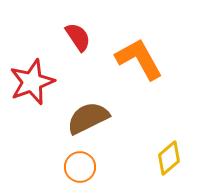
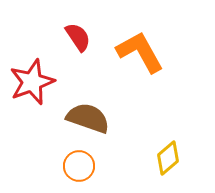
orange L-shape: moved 1 px right, 7 px up
brown semicircle: rotated 45 degrees clockwise
yellow diamond: moved 1 px left
orange circle: moved 1 px left, 1 px up
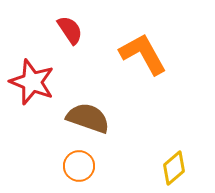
red semicircle: moved 8 px left, 7 px up
orange L-shape: moved 3 px right, 2 px down
red star: rotated 30 degrees counterclockwise
yellow diamond: moved 6 px right, 10 px down
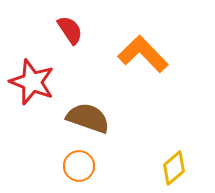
orange L-shape: rotated 15 degrees counterclockwise
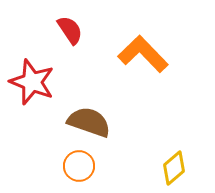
brown semicircle: moved 1 px right, 4 px down
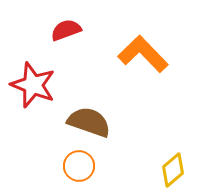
red semicircle: moved 4 px left; rotated 76 degrees counterclockwise
red star: moved 1 px right, 3 px down
yellow diamond: moved 1 px left, 2 px down
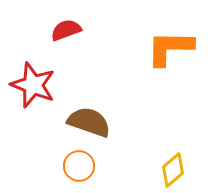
orange L-shape: moved 27 px right, 6 px up; rotated 45 degrees counterclockwise
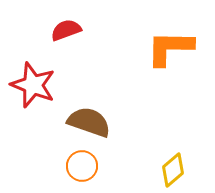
orange circle: moved 3 px right
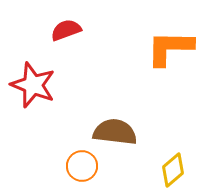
brown semicircle: moved 26 px right, 10 px down; rotated 12 degrees counterclockwise
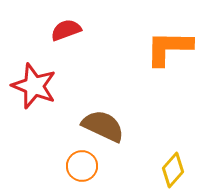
orange L-shape: moved 1 px left
red star: moved 1 px right, 1 px down
brown semicircle: moved 12 px left, 6 px up; rotated 18 degrees clockwise
yellow diamond: rotated 8 degrees counterclockwise
